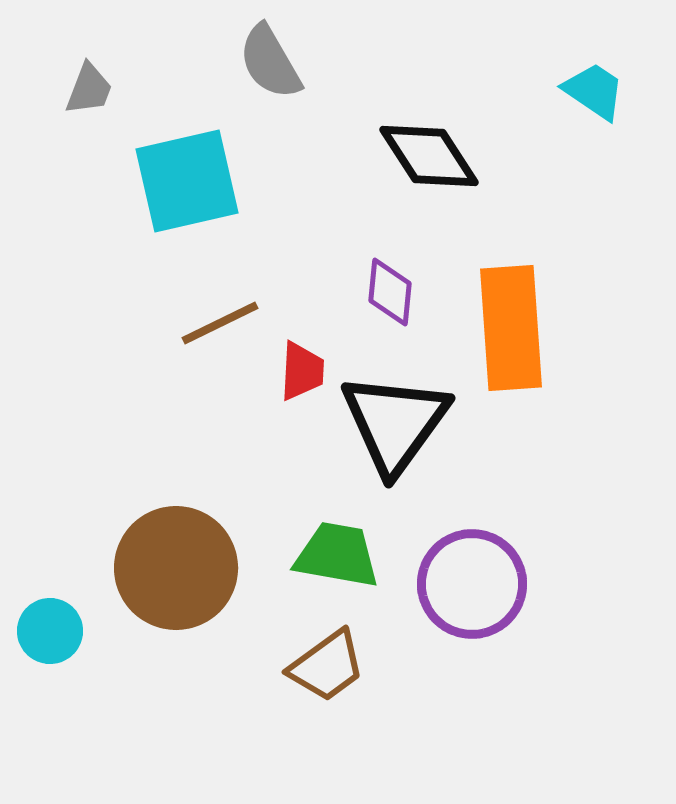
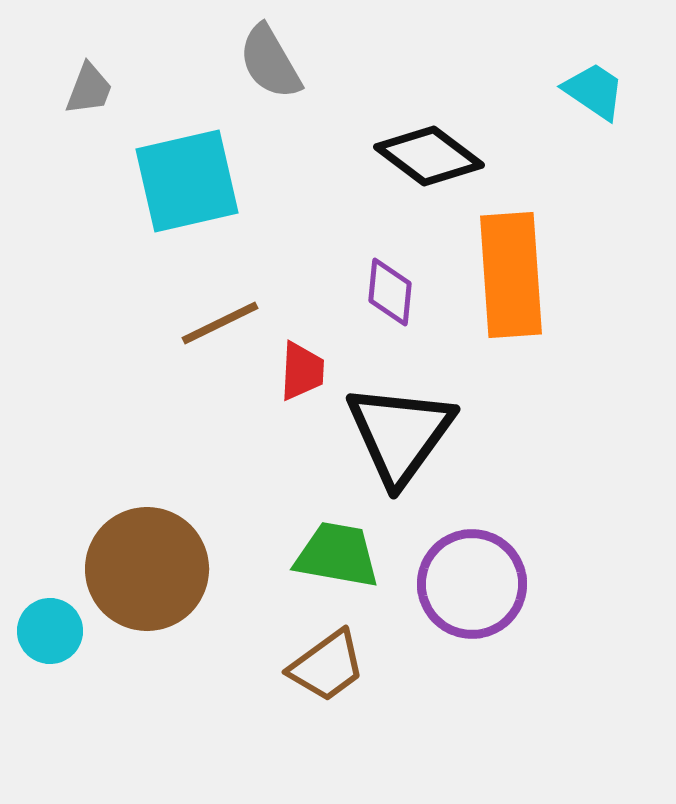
black diamond: rotated 20 degrees counterclockwise
orange rectangle: moved 53 px up
black triangle: moved 5 px right, 11 px down
brown circle: moved 29 px left, 1 px down
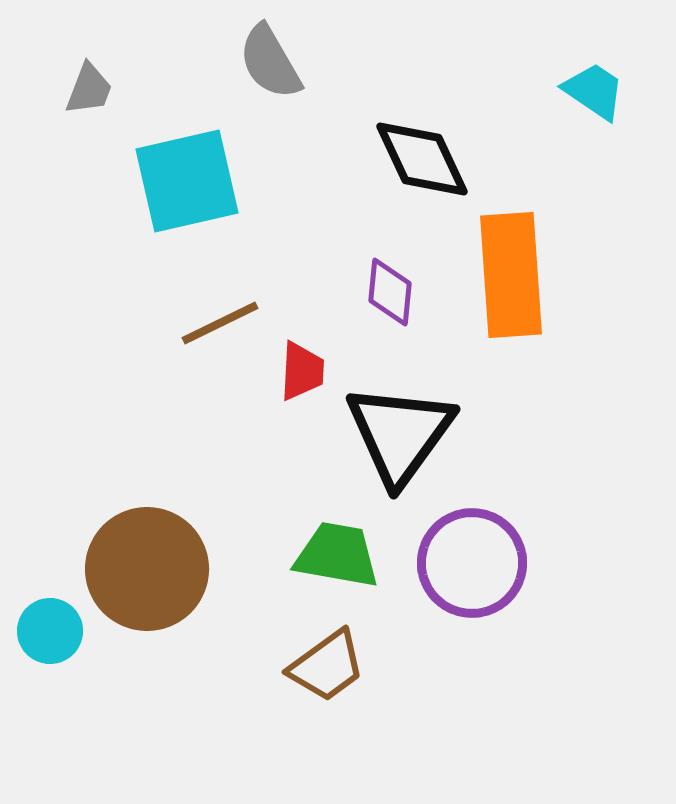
black diamond: moved 7 px left, 3 px down; rotated 28 degrees clockwise
purple circle: moved 21 px up
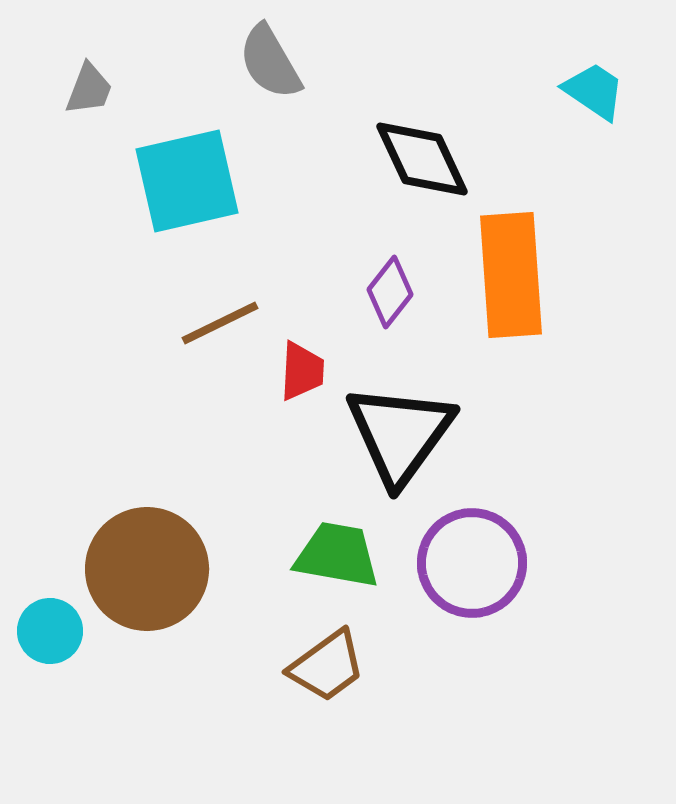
purple diamond: rotated 32 degrees clockwise
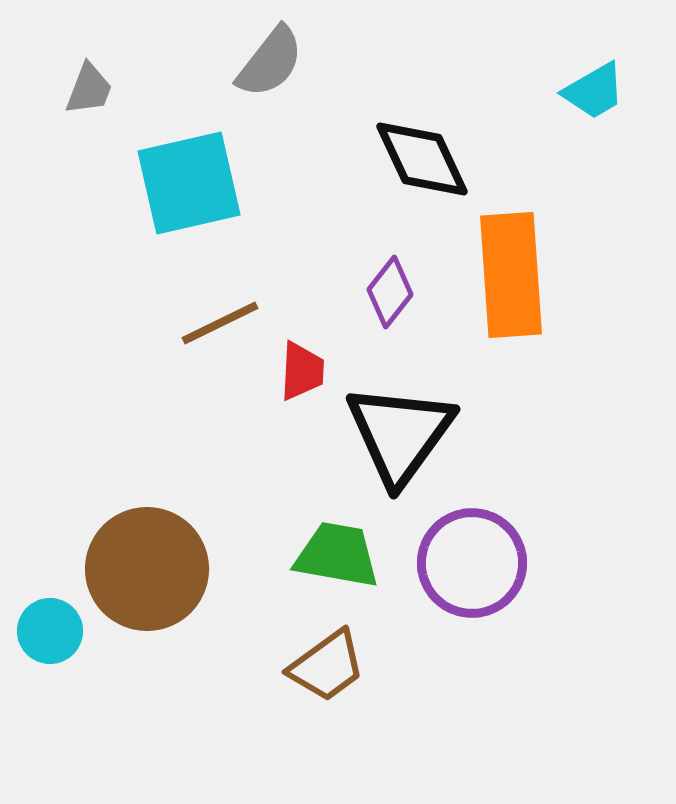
gray semicircle: rotated 112 degrees counterclockwise
cyan trapezoid: rotated 116 degrees clockwise
cyan square: moved 2 px right, 2 px down
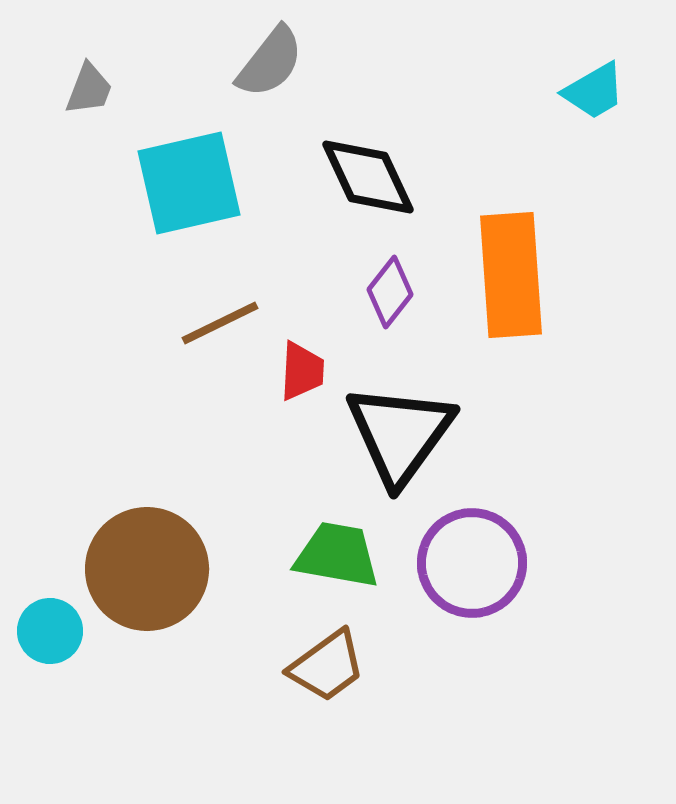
black diamond: moved 54 px left, 18 px down
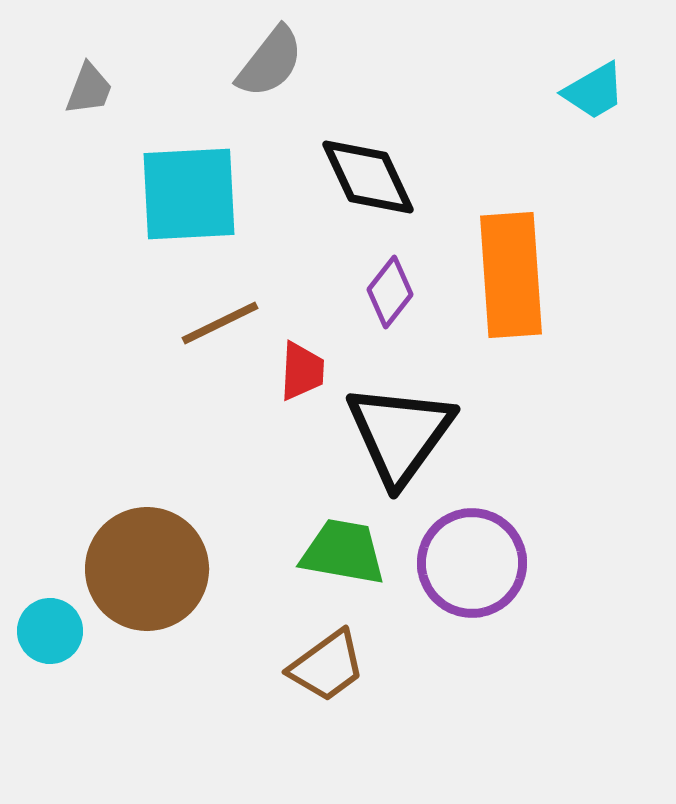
cyan square: moved 11 px down; rotated 10 degrees clockwise
green trapezoid: moved 6 px right, 3 px up
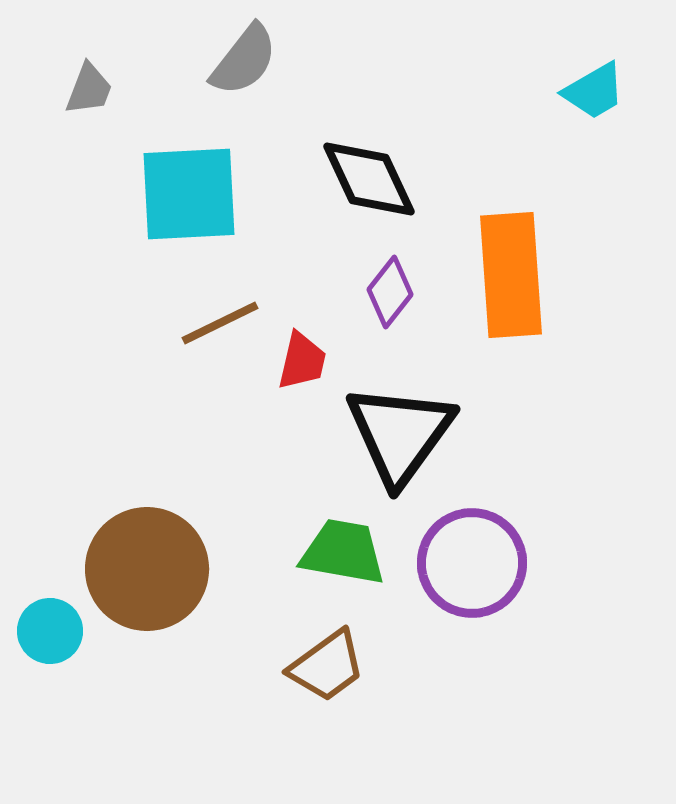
gray semicircle: moved 26 px left, 2 px up
black diamond: moved 1 px right, 2 px down
red trapezoid: moved 10 px up; rotated 10 degrees clockwise
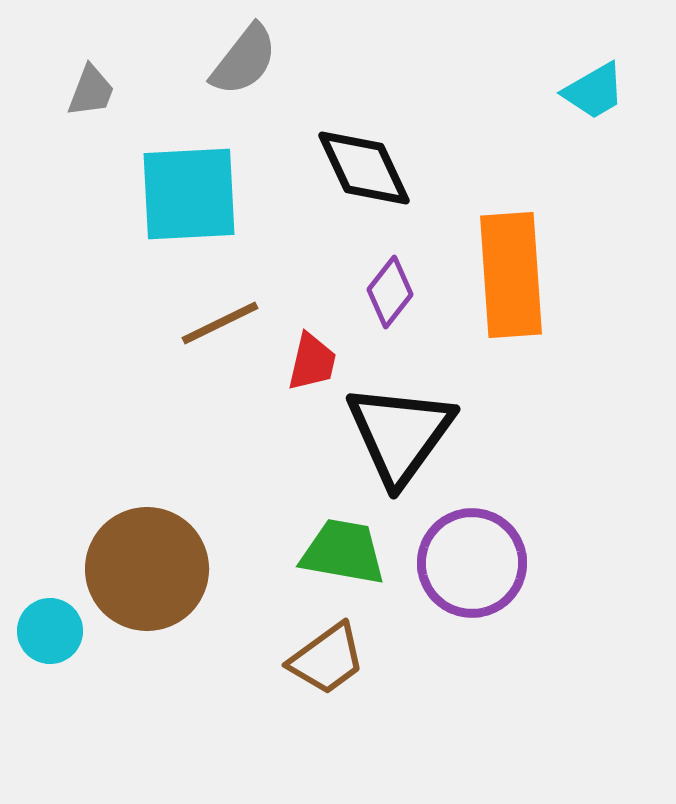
gray trapezoid: moved 2 px right, 2 px down
black diamond: moved 5 px left, 11 px up
red trapezoid: moved 10 px right, 1 px down
brown trapezoid: moved 7 px up
